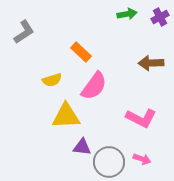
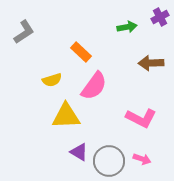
green arrow: moved 13 px down
purple triangle: moved 3 px left, 5 px down; rotated 24 degrees clockwise
gray circle: moved 1 px up
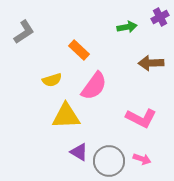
orange rectangle: moved 2 px left, 2 px up
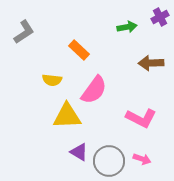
yellow semicircle: rotated 24 degrees clockwise
pink semicircle: moved 4 px down
yellow triangle: moved 1 px right
